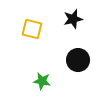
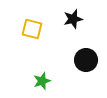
black circle: moved 8 px right
green star: rotated 30 degrees counterclockwise
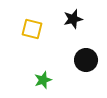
green star: moved 1 px right, 1 px up
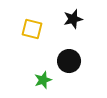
black circle: moved 17 px left, 1 px down
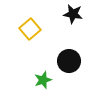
black star: moved 5 px up; rotated 24 degrees clockwise
yellow square: moved 2 px left; rotated 35 degrees clockwise
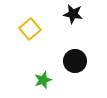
black circle: moved 6 px right
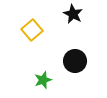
black star: rotated 18 degrees clockwise
yellow square: moved 2 px right, 1 px down
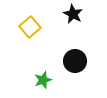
yellow square: moved 2 px left, 3 px up
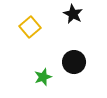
black circle: moved 1 px left, 1 px down
green star: moved 3 px up
